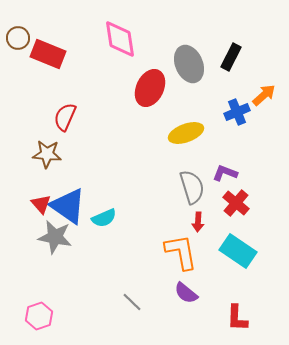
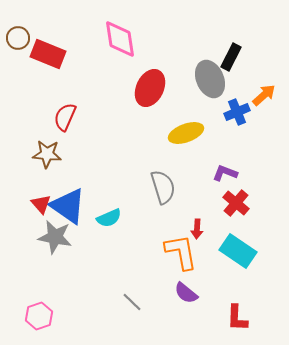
gray ellipse: moved 21 px right, 15 px down
gray semicircle: moved 29 px left
cyan semicircle: moved 5 px right
red arrow: moved 1 px left, 7 px down
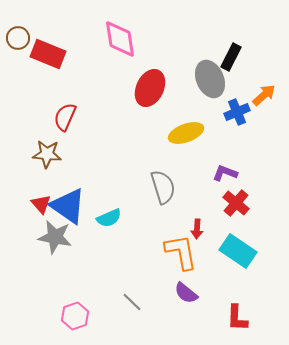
pink hexagon: moved 36 px right
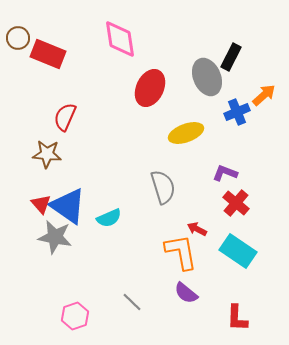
gray ellipse: moved 3 px left, 2 px up
red arrow: rotated 114 degrees clockwise
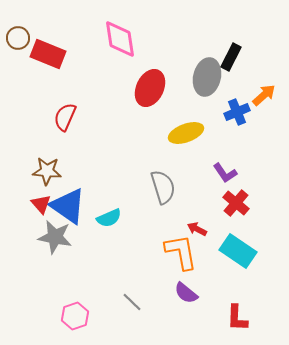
gray ellipse: rotated 36 degrees clockwise
brown star: moved 17 px down
purple L-shape: rotated 145 degrees counterclockwise
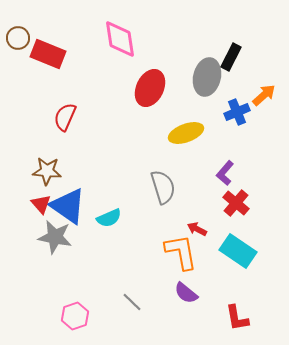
purple L-shape: rotated 75 degrees clockwise
red L-shape: rotated 12 degrees counterclockwise
